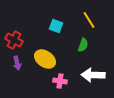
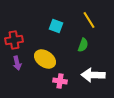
red cross: rotated 36 degrees counterclockwise
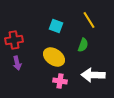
yellow ellipse: moved 9 px right, 2 px up
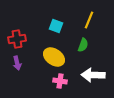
yellow line: rotated 54 degrees clockwise
red cross: moved 3 px right, 1 px up
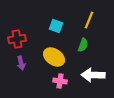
purple arrow: moved 4 px right
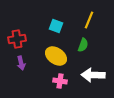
yellow ellipse: moved 2 px right, 1 px up
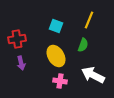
yellow ellipse: rotated 25 degrees clockwise
white arrow: rotated 25 degrees clockwise
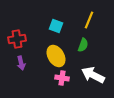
pink cross: moved 2 px right, 3 px up
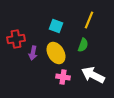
red cross: moved 1 px left
yellow ellipse: moved 3 px up
purple arrow: moved 12 px right, 10 px up; rotated 24 degrees clockwise
pink cross: moved 1 px right, 1 px up
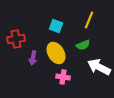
green semicircle: rotated 48 degrees clockwise
purple arrow: moved 5 px down
white arrow: moved 6 px right, 8 px up
